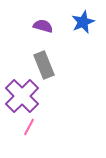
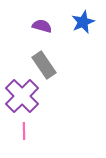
purple semicircle: moved 1 px left
gray rectangle: rotated 12 degrees counterclockwise
pink line: moved 5 px left, 4 px down; rotated 30 degrees counterclockwise
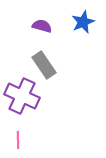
purple cross: rotated 20 degrees counterclockwise
pink line: moved 6 px left, 9 px down
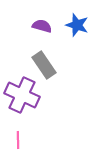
blue star: moved 6 px left, 3 px down; rotated 30 degrees counterclockwise
purple cross: moved 1 px up
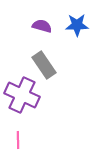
blue star: rotated 20 degrees counterclockwise
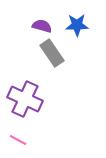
gray rectangle: moved 8 px right, 12 px up
purple cross: moved 3 px right, 4 px down
pink line: rotated 60 degrees counterclockwise
